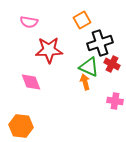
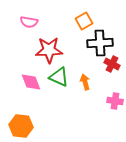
orange square: moved 2 px right, 1 px down
black cross: rotated 15 degrees clockwise
green triangle: moved 30 px left, 10 px down
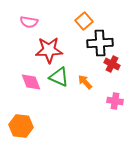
orange square: rotated 12 degrees counterclockwise
orange arrow: rotated 28 degrees counterclockwise
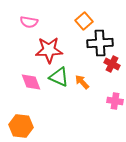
orange arrow: moved 3 px left
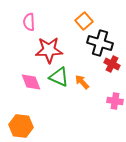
pink semicircle: rotated 78 degrees clockwise
black cross: rotated 20 degrees clockwise
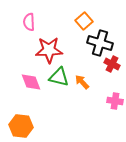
green triangle: rotated 10 degrees counterclockwise
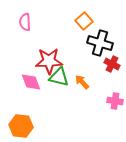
pink semicircle: moved 4 px left
red star: moved 11 px down
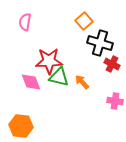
pink semicircle: rotated 12 degrees clockwise
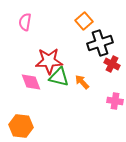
black cross: rotated 35 degrees counterclockwise
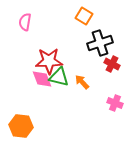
orange square: moved 5 px up; rotated 18 degrees counterclockwise
pink diamond: moved 11 px right, 3 px up
pink cross: moved 2 px down; rotated 14 degrees clockwise
